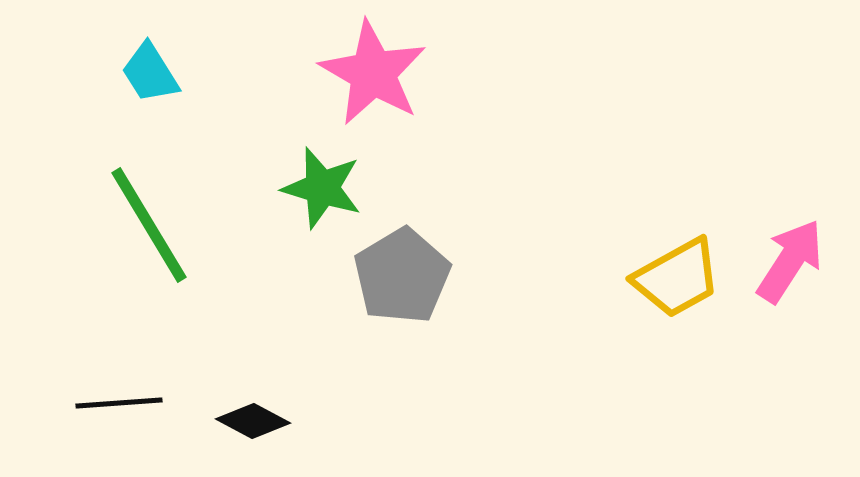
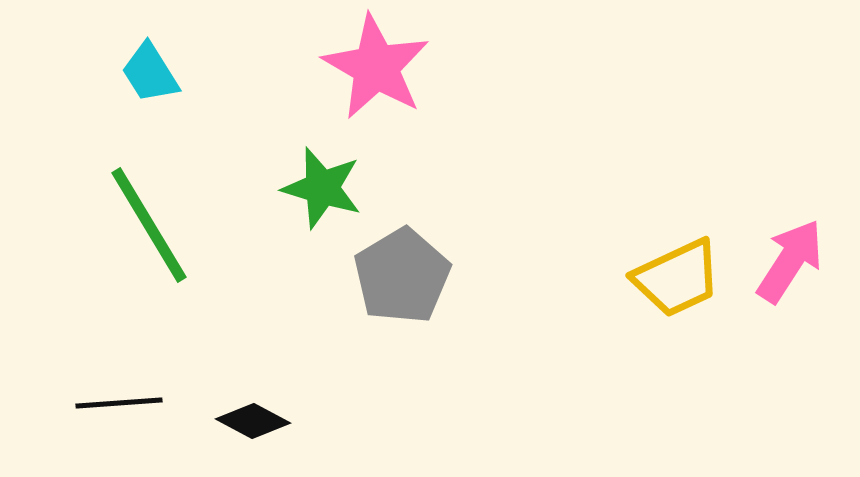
pink star: moved 3 px right, 6 px up
yellow trapezoid: rotated 4 degrees clockwise
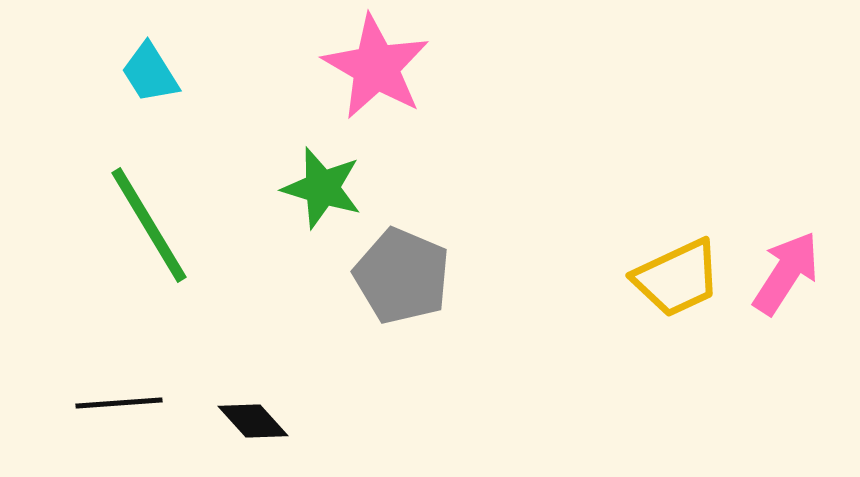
pink arrow: moved 4 px left, 12 px down
gray pentagon: rotated 18 degrees counterclockwise
black diamond: rotated 20 degrees clockwise
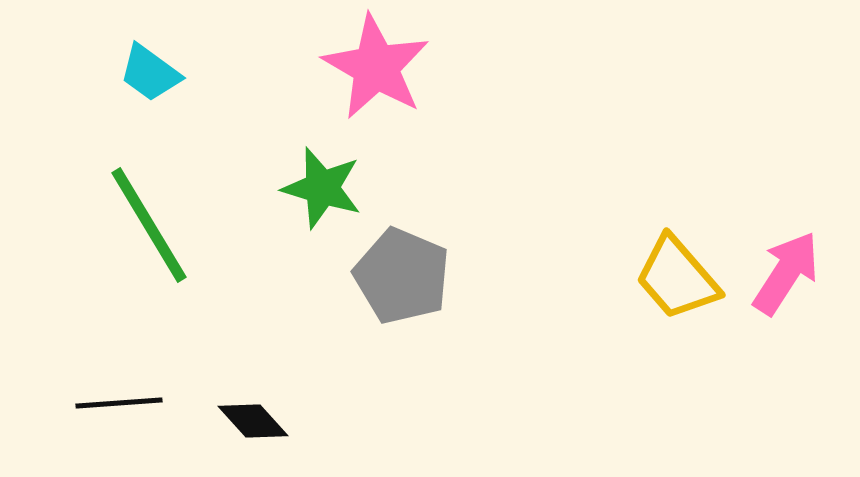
cyan trapezoid: rotated 22 degrees counterclockwise
yellow trapezoid: rotated 74 degrees clockwise
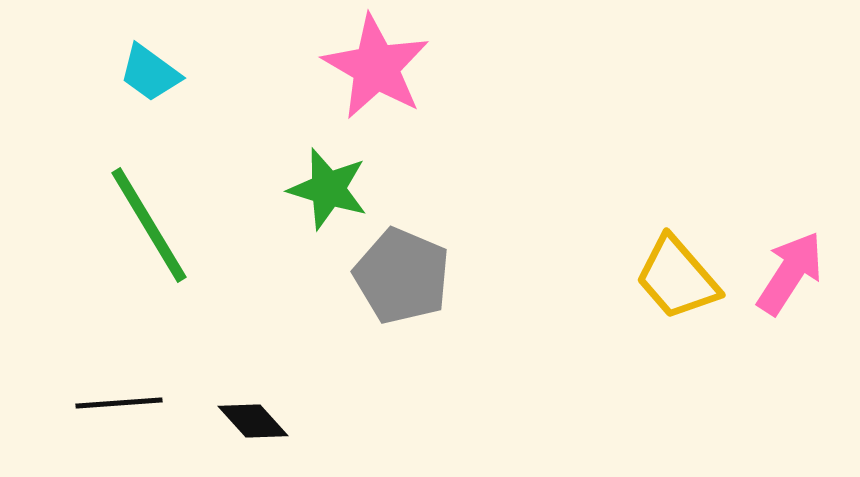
green star: moved 6 px right, 1 px down
pink arrow: moved 4 px right
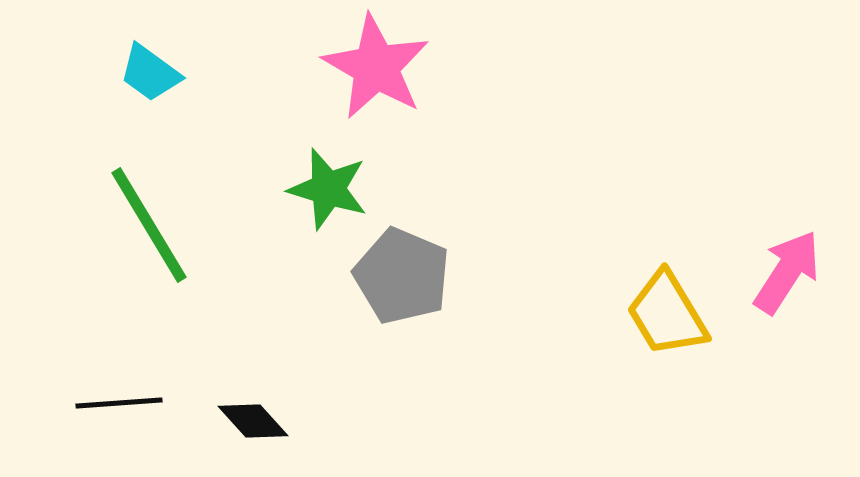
pink arrow: moved 3 px left, 1 px up
yellow trapezoid: moved 10 px left, 36 px down; rotated 10 degrees clockwise
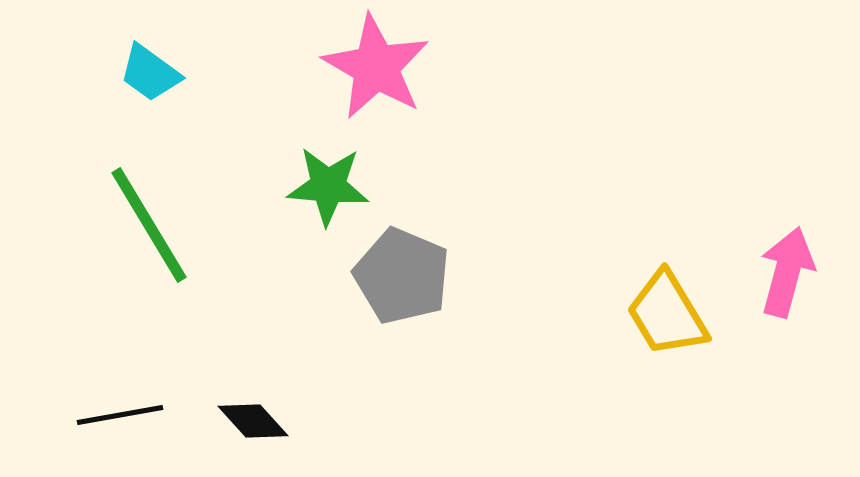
green star: moved 3 px up; rotated 12 degrees counterclockwise
pink arrow: rotated 18 degrees counterclockwise
black line: moved 1 px right, 12 px down; rotated 6 degrees counterclockwise
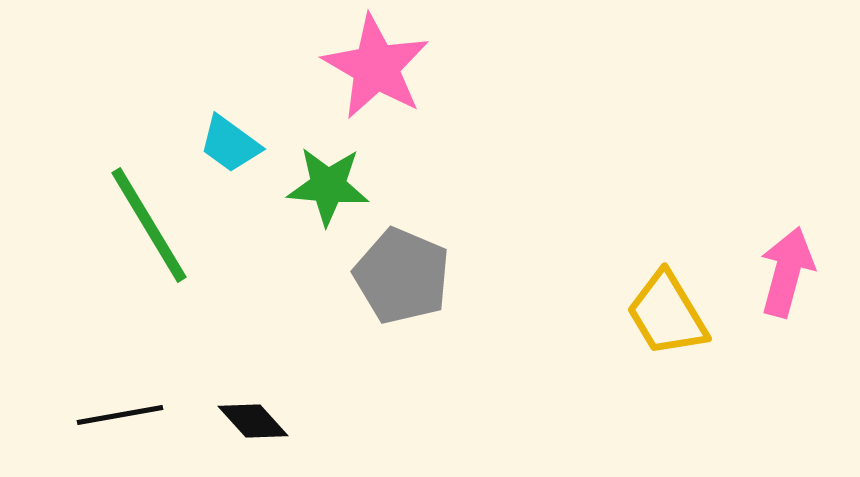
cyan trapezoid: moved 80 px right, 71 px down
